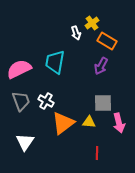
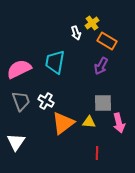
white triangle: moved 9 px left
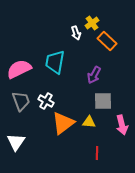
orange rectangle: rotated 12 degrees clockwise
purple arrow: moved 7 px left, 9 px down
gray square: moved 2 px up
pink arrow: moved 3 px right, 2 px down
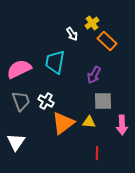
white arrow: moved 4 px left, 1 px down; rotated 16 degrees counterclockwise
pink arrow: rotated 12 degrees clockwise
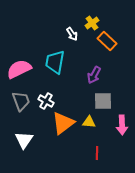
white triangle: moved 8 px right, 2 px up
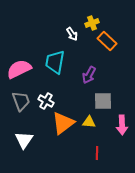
yellow cross: rotated 16 degrees clockwise
purple arrow: moved 5 px left
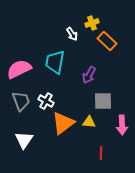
red line: moved 4 px right
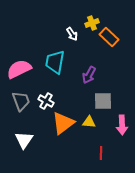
orange rectangle: moved 2 px right, 4 px up
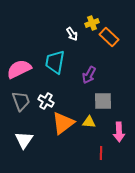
pink arrow: moved 3 px left, 7 px down
